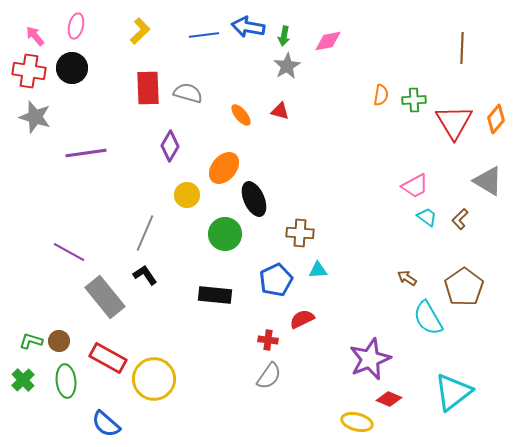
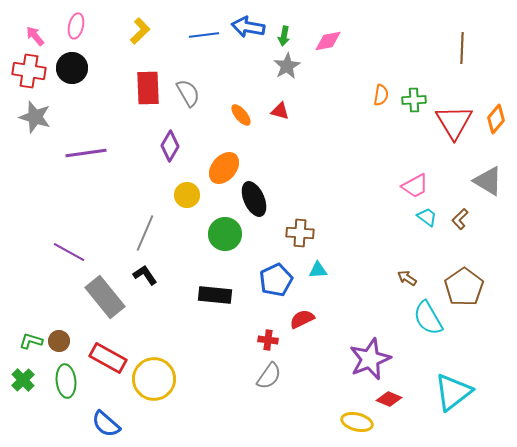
gray semicircle at (188, 93): rotated 44 degrees clockwise
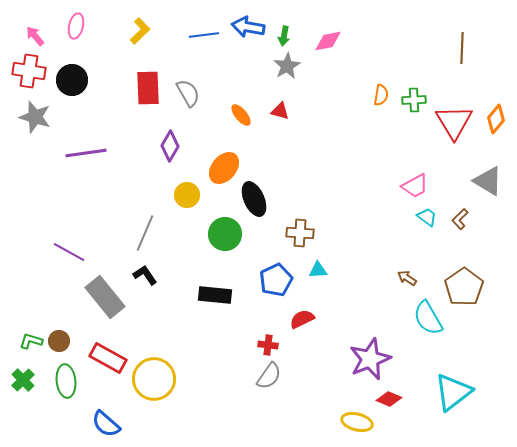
black circle at (72, 68): moved 12 px down
red cross at (268, 340): moved 5 px down
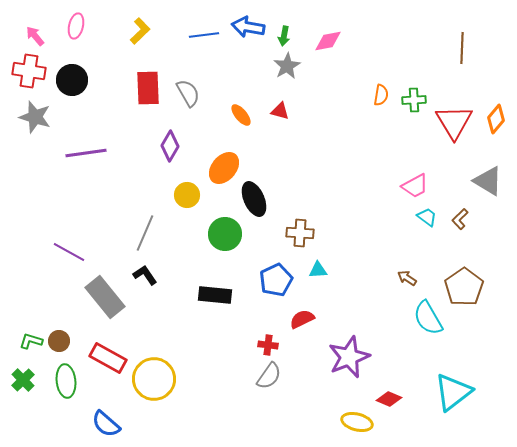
purple star at (370, 359): moved 21 px left, 2 px up
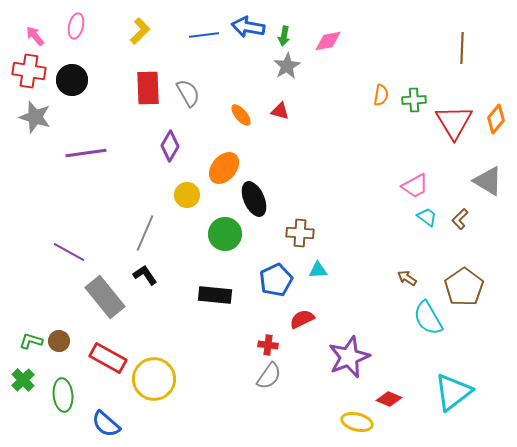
green ellipse at (66, 381): moved 3 px left, 14 px down
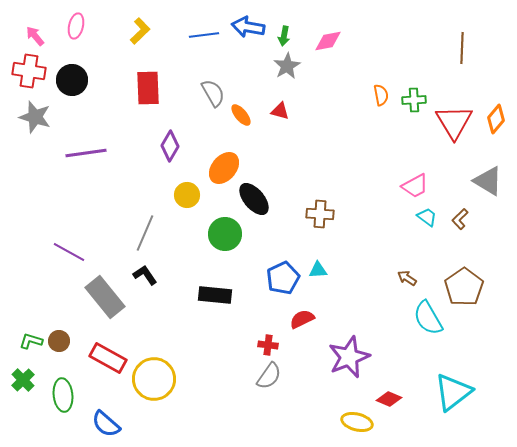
gray semicircle at (188, 93): moved 25 px right
orange semicircle at (381, 95): rotated 20 degrees counterclockwise
black ellipse at (254, 199): rotated 16 degrees counterclockwise
brown cross at (300, 233): moved 20 px right, 19 px up
blue pentagon at (276, 280): moved 7 px right, 2 px up
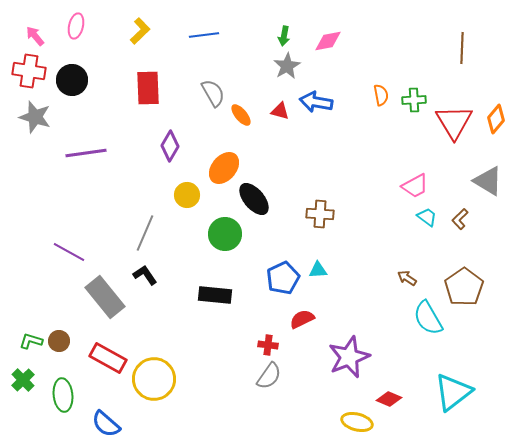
blue arrow at (248, 27): moved 68 px right, 75 px down
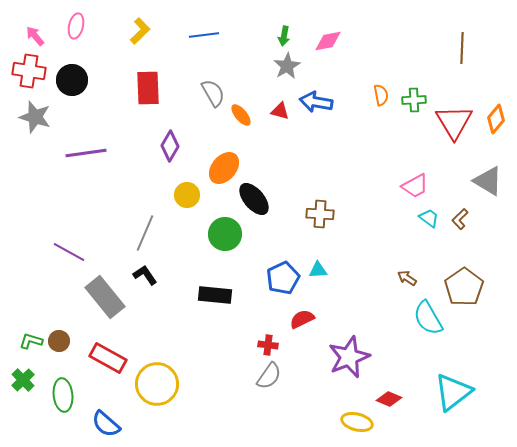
cyan trapezoid at (427, 217): moved 2 px right, 1 px down
yellow circle at (154, 379): moved 3 px right, 5 px down
